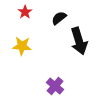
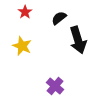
black arrow: moved 1 px left, 1 px up
yellow star: rotated 18 degrees clockwise
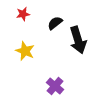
red star: moved 2 px left, 2 px down; rotated 24 degrees clockwise
black semicircle: moved 4 px left, 5 px down
yellow star: moved 3 px right, 5 px down
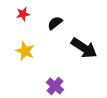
black arrow: moved 6 px right, 8 px down; rotated 40 degrees counterclockwise
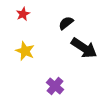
red star: rotated 16 degrees counterclockwise
black semicircle: moved 11 px right
